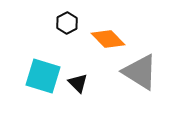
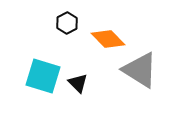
gray triangle: moved 2 px up
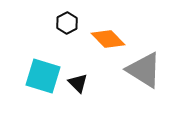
gray triangle: moved 4 px right
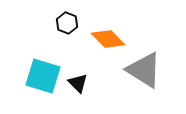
black hexagon: rotated 10 degrees counterclockwise
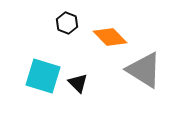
orange diamond: moved 2 px right, 2 px up
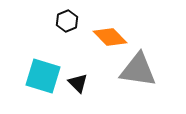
black hexagon: moved 2 px up; rotated 15 degrees clockwise
gray triangle: moved 6 px left; rotated 24 degrees counterclockwise
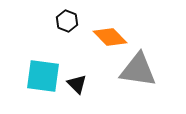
black hexagon: rotated 15 degrees counterclockwise
cyan square: rotated 9 degrees counterclockwise
black triangle: moved 1 px left, 1 px down
